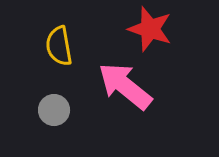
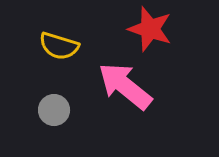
yellow semicircle: rotated 63 degrees counterclockwise
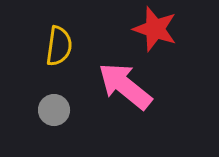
red star: moved 5 px right
yellow semicircle: rotated 99 degrees counterclockwise
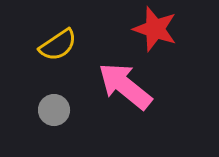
yellow semicircle: moved 1 px left, 1 px up; rotated 48 degrees clockwise
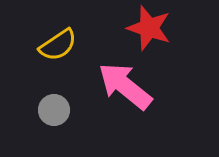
red star: moved 6 px left, 1 px up
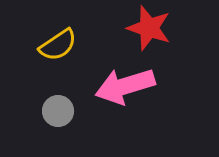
pink arrow: rotated 56 degrees counterclockwise
gray circle: moved 4 px right, 1 px down
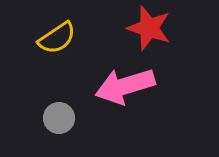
yellow semicircle: moved 1 px left, 7 px up
gray circle: moved 1 px right, 7 px down
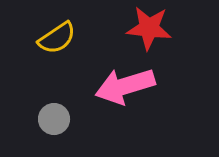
red star: rotated 12 degrees counterclockwise
gray circle: moved 5 px left, 1 px down
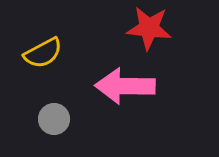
yellow semicircle: moved 14 px left, 15 px down; rotated 6 degrees clockwise
pink arrow: rotated 18 degrees clockwise
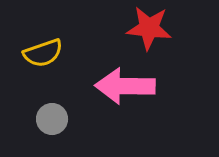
yellow semicircle: rotated 9 degrees clockwise
gray circle: moved 2 px left
